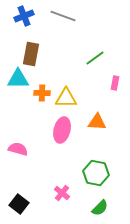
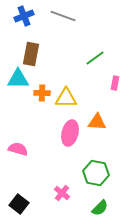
pink ellipse: moved 8 px right, 3 px down
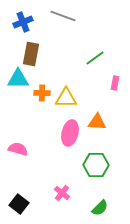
blue cross: moved 1 px left, 6 px down
green hexagon: moved 8 px up; rotated 10 degrees counterclockwise
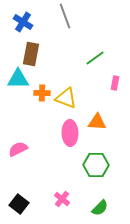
gray line: moved 2 px right; rotated 50 degrees clockwise
blue cross: rotated 36 degrees counterclockwise
yellow triangle: rotated 20 degrees clockwise
pink ellipse: rotated 15 degrees counterclockwise
pink semicircle: rotated 42 degrees counterclockwise
pink cross: moved 6 px down
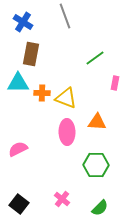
cyan triangle: moved 4 px down
pink ellipse: moved 3 px left, 1 px up
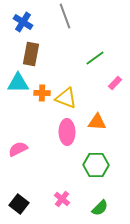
pink rectangle: rotated 32 degrees clockwise
